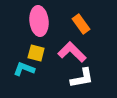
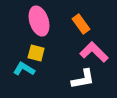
pink ellipse: rotated 12 degrees counterclockwise
pink L-shape: moved 22 px right
cyan L-shape: rotated 10 degrees clockwise
white L-shape: moved 1 px right, 1 px down
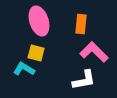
orange rectangle: rotated 42 degrees clockwise
white L-shape: moved 1 px right, 1 px down
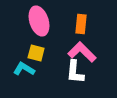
pink L-shape: moved 12 px left
white L-shape: moved 9 px left, 8 px up; rotated 105 degrees clockwise
